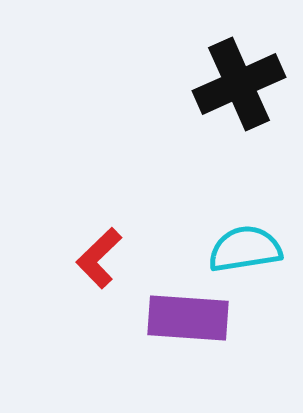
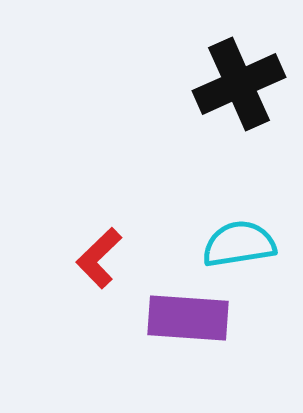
cyan semicircle: moved 6 px left, 5 px up
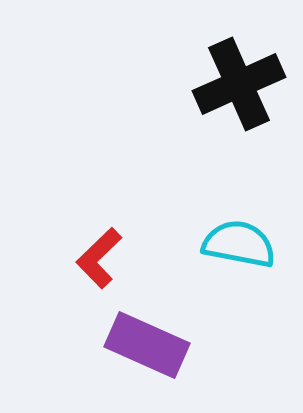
cyan semicircle: rotated 20 degrees clockwise
purple rectangle: moved 41 px left, 27 px down; rotated 20 degrees clockwise
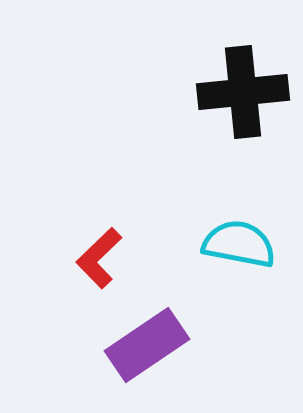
black cross: moved 4 px right, 8 px down; rotated 18 degrees clockwise
purple rectangle: rotated 58 degrees counterclockwise
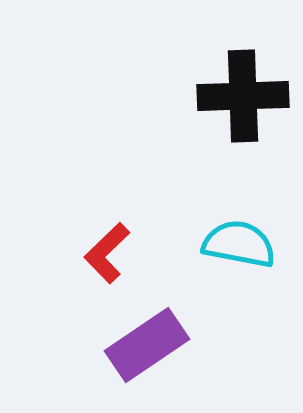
black cross: moved 4 px down; rotated 4 degrees clockwise
red L-shape: moved 8 px right, 5 px up
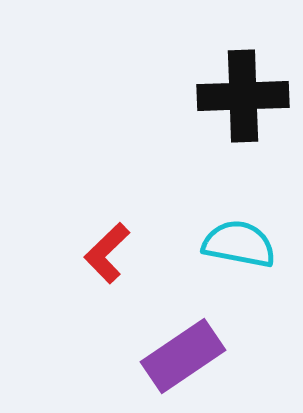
purple rectangle: moved 36 px right, 11 px down
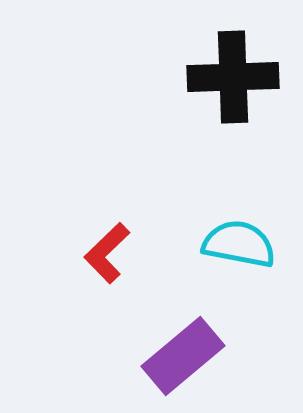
black cross: moved 10 px left, 19 px up
purple rectangle: rotated 6 degrees counterclockwise
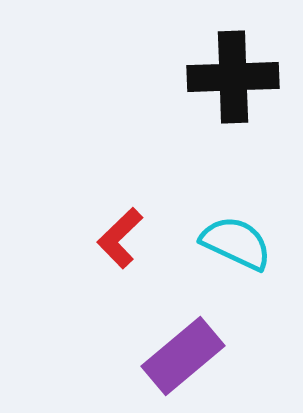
cyan semicircle: moved 3 px left, 1 px up; rotated 14 degrees clockwise
red L-shape: moved 13 px right, 15 px up
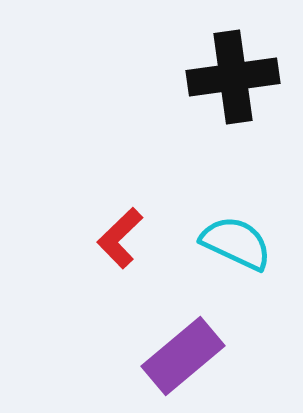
black cross: rotated 6 degrees counterclockwise
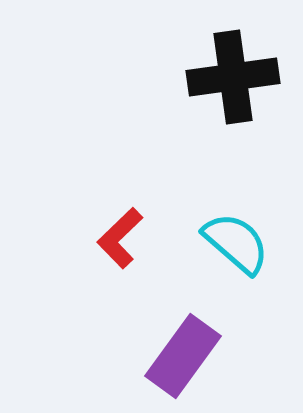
cyan semicircle: rotated 16 degrees clockwise
purple rectangle: rotated 14 degrees counterclockwise
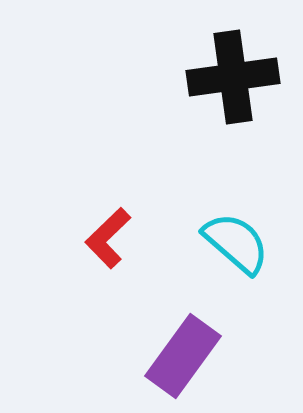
red L-shape: moved 12 px left
